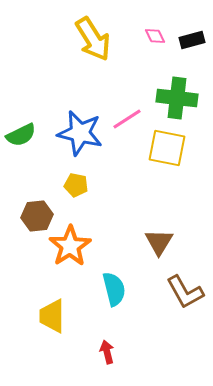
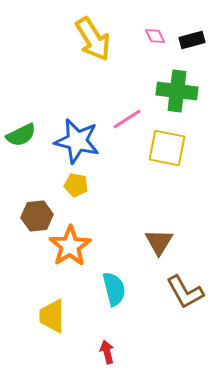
green cross: moved 7 px up
blue star: moved 3 px left, 8 px down
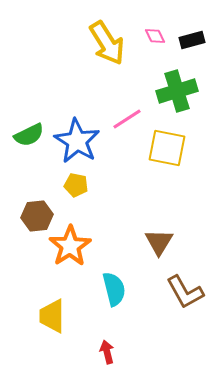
yellow arrow: moved 14 px right, 4 px down
green cross: rotated 24 degrees counterclockwise
green semicircle: moved 8 px right
blue star: rotated 18 degrees clockwise
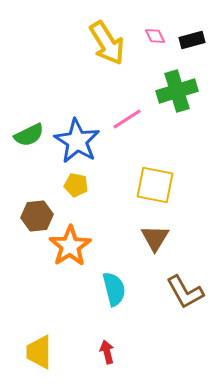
yellow square: moved 12 px left, 37 px down
brown triangle: moved 4 px left, 4 px up
yellow trapezoid: moved 13 px left, 36 px down
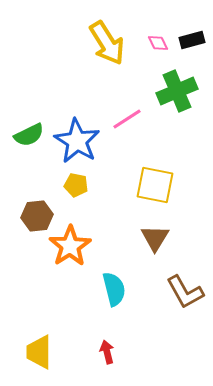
pink diamond: moved 3 px right, 7 px down
green cross: rotated 6 degrees counterclockwise
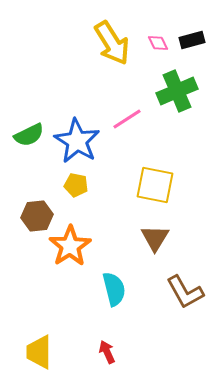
yellow arrow: moved 5 px right
red arrow: rotated 10 degrees counterclockwise
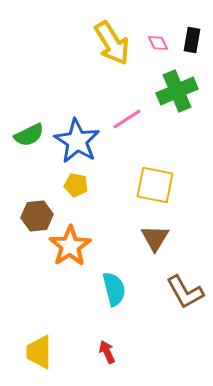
black rectangle: rotated 65 degrees counterclockwise
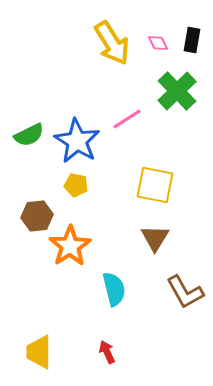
green cross: rotated 21 degrees counterclockwise
